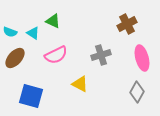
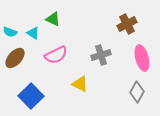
green triangle: moved 2 px up
blue square: rotated 30 degrees clockwise
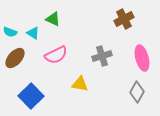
brown cross: moved 3 px left, 5 px up
gray cross: moved 1 px right, 1 px down
yellow triangle: rotated 18 degrees counterclockwise
